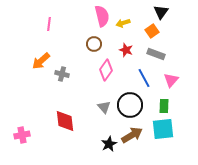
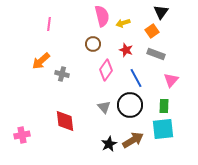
brown circle: moved 1 px left
blue line: moved 8 px left
brown arrow: moved 1 px right, 5 px down
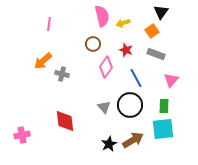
orange arrow: moved 2 px right
pink diamond: moved 3 px up
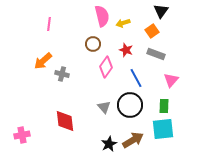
black triangle: moved 1 px up
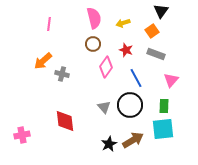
pink semicircle: moved 8 px left, 2 px down
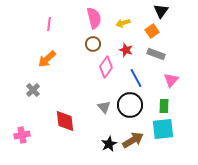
orange arrow: moved 4 px right, 2 px up
gray cross: moved 29 px left, 16 px down; rotated 32 degrees clockwise
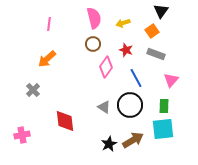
gray triangle: rotated 16 degrees counterclockwise
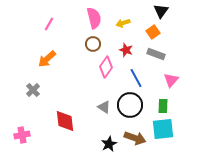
pink line: rotated 24 degrees clockwise
orange square: moved 1 px right, 1 px down
green rectangle: moved 1 px left
brown arrow: moved 2 px right, 2 px up; rotated 50 degrees clockwise
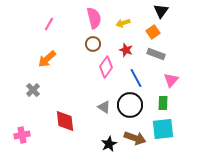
green rectangle: moved 3 px up
